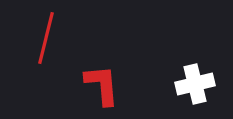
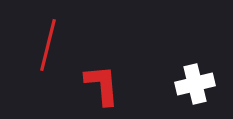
red line: moved 2 px right, 7 px down
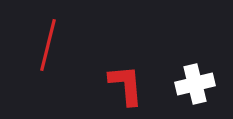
red L-shape: moved 24 px right
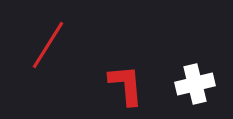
red line: rotated 18 degrees clockwise
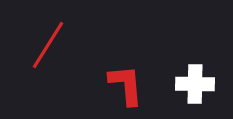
white cross: rotated 15 degrees clockwise
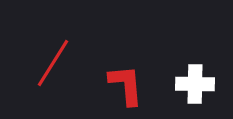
red line: moved 5 px right, 18 px down
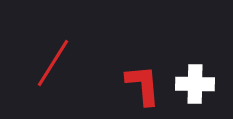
red L-shape: moved 17 px right
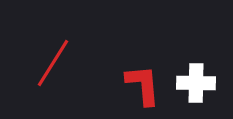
white cross: moved 1 px right, 1 px up
